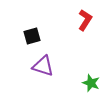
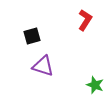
green star: moved 4 px right, 2 px down
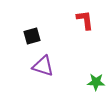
red L-shape: rotated 40 degrees counterclockwise
green star: moved 1 px right, 3 px up; rotated 18 degrees counterclockwise
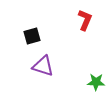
red L-shape: rotated 30 degrees clockwise
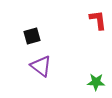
red L-shape: moved 13 px right; rotated 30 degrees counterclockwise
purple triangle: moved 2 px left; rotated 20 degrees clockwise
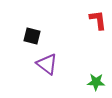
black square: rotated 30 degrees clockwise
purple triangle: moved 6 px right, 2 px up
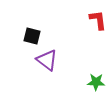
purple triangle: moved 4 px up
